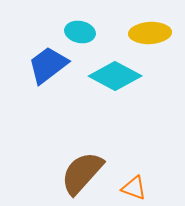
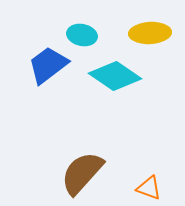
cyan ellipse: moved 2 px right, 3 px down
cyan diamond: rotated 6 degrees clockwise
orange triangle: moved 15 px right
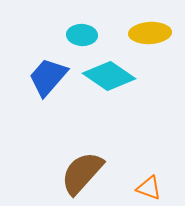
cyan ellipse: rotated 8 degrees counterclockwise
blue trapezoid: moved 12 px down; rotated 12 degrees counterclockwise
cyan diamond: moved 6 px left
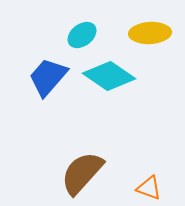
cyan ellipse: rotated 40 degrees counterclockwise
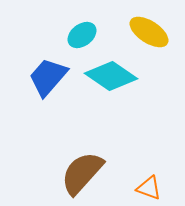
yellow ellipse: moved 1 px left, 1 px up; rotated 36 degrees clockwise
cyan diamond: moved 2 px right
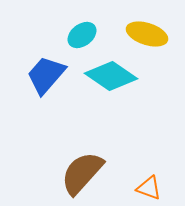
yellow ellipse: moved 2 px left, 2 px down; rotated 15 degrees counterclockwise
blue trapezoid: moved 2 px left, 2 px up
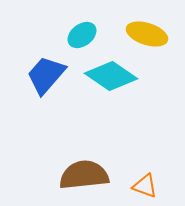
brown semicircle: moved 2 px right, 2 px down; rotated 42 degrees clockwise
orange triangle: moved 4 px left, 2 px up
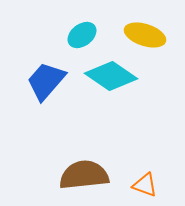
yellow ellipse: moved 2 px left, 1 px down
blue trapezoid: moved 6 px down
orange triangle: moved 1 px up
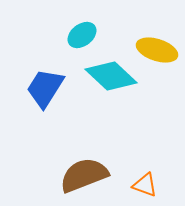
yellow ellipse: moved 12 px right, 15 px down
cyan diamond: rotated 9 degrees clockwise
blue trapezoid: moved 1 px left, 7 px down; rotated 9 degrees counterclockwise
brown semicircle: rotated 15 degrees counterclockwise
